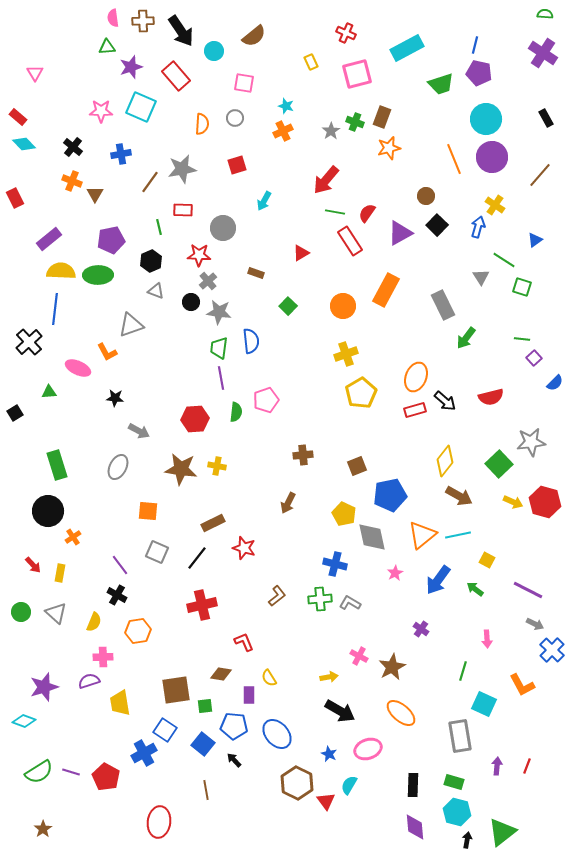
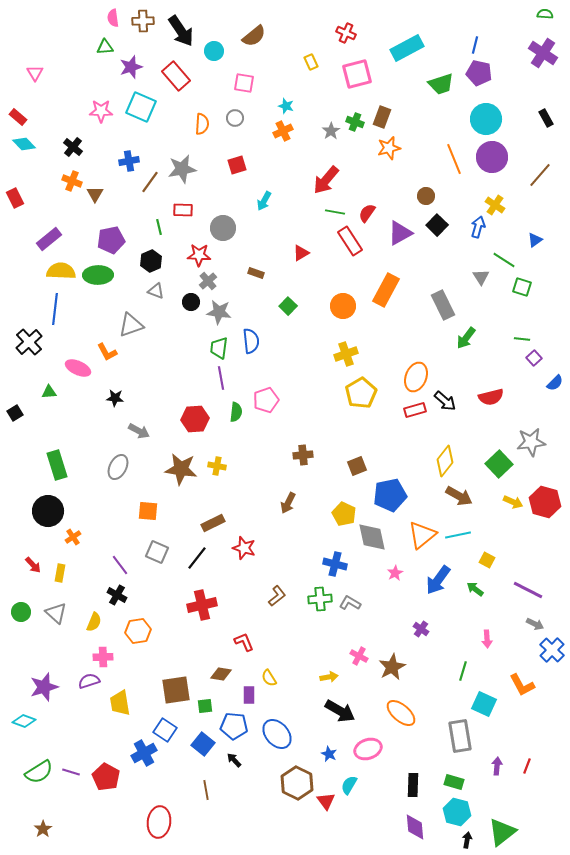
green triangle at (107, 47): moved 2 px left
blue cross at (121, 154): moved 8 px right, 7 px down
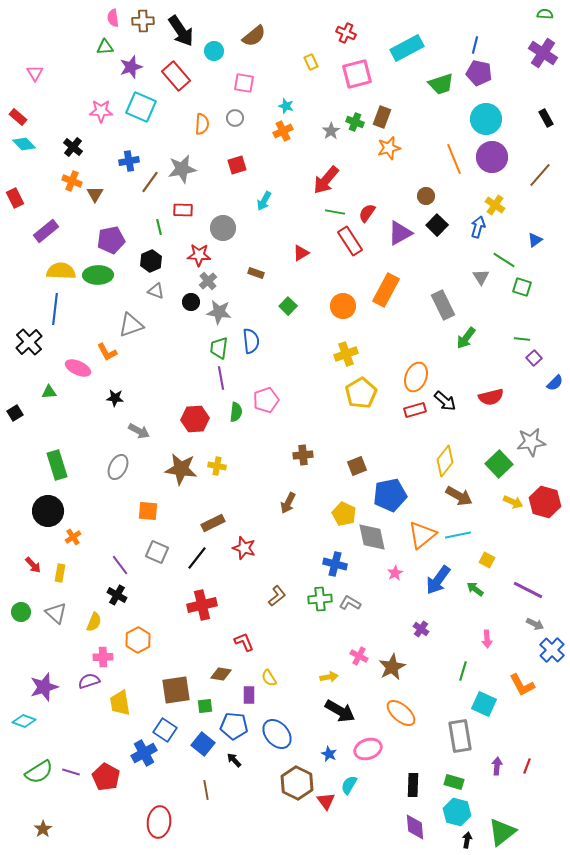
purple rectangle at (49, 239): moved 3 px left, 8 px up
orange hexagon at (138, 631): moved 9 px down; rotated 20 degrees counterclockwise
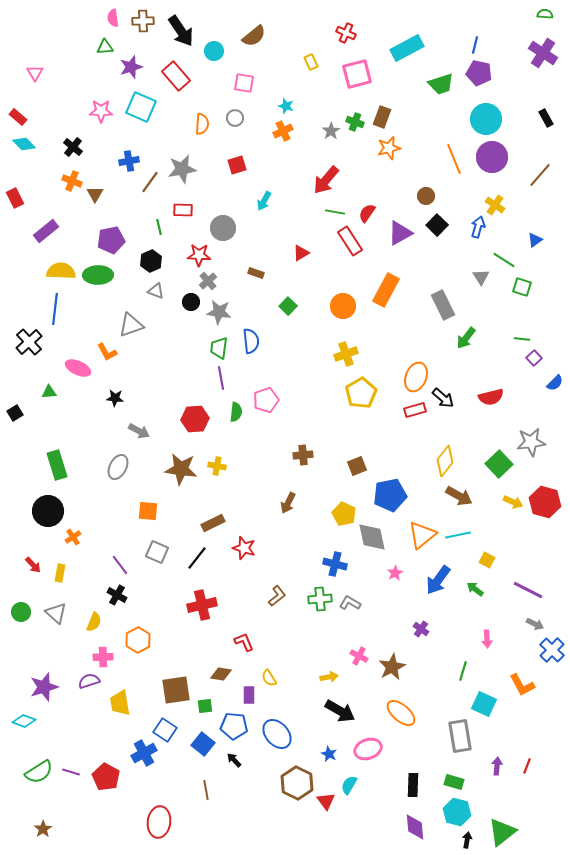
black arrow at (445, 401): moved 2 px left, 3 px up
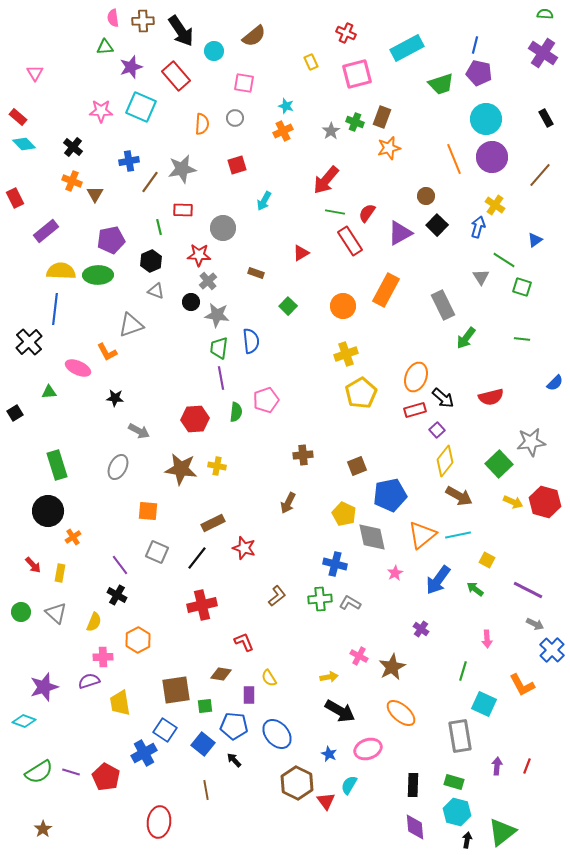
gray star at (219, 312): moved 2 px left, 3 px down
purple square at (534, 358): moved 97 px left, 72 px down
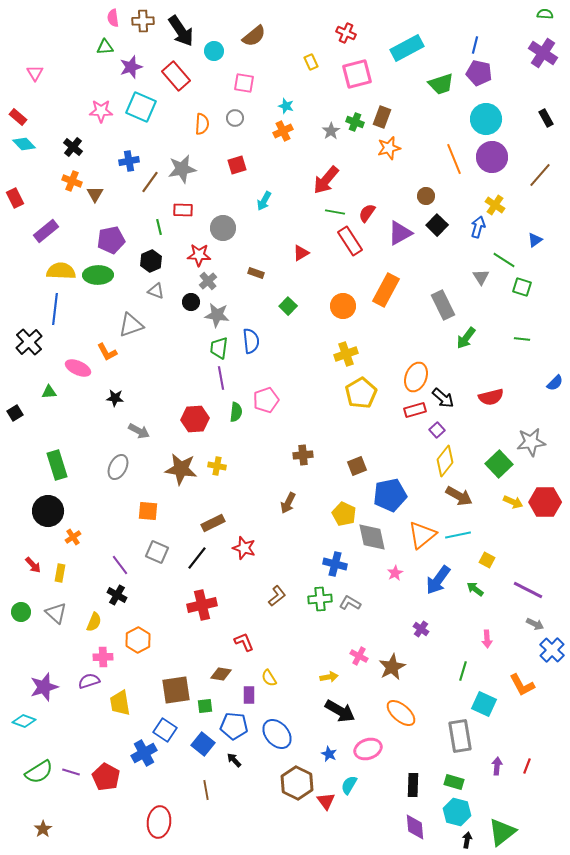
red hexagon at (545, 502): rotated 16 degrees counterclockwise
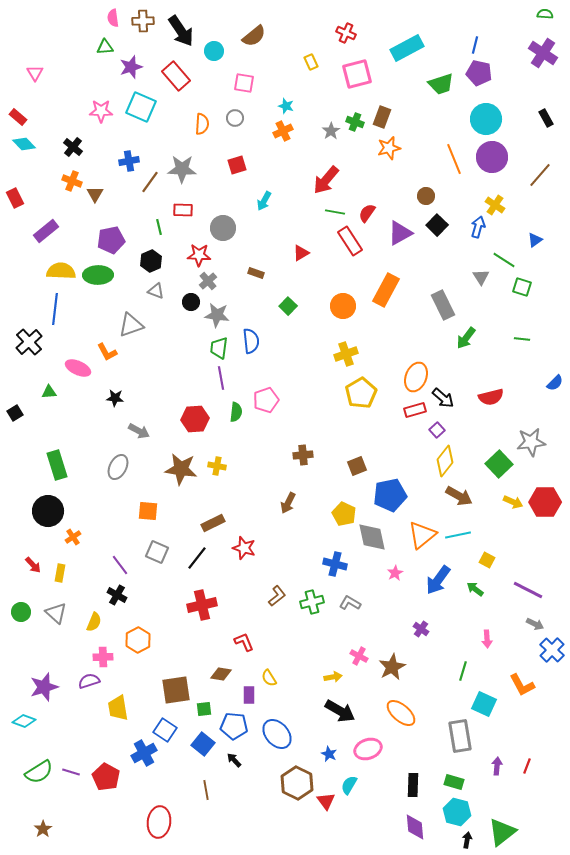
gray star at (182, 169): rotated 12 degrees clockwise
green cross at (320, 599): moved 8 px left, 3 px down; rotated 10 degrees counterclockwise
yellow arrow at (329, 677): moved 4 px right
yellow trapezoid at (120, 703): moved 2 px left, 5 px down
green square at (205, 706): moved 1 px left, 3 px down
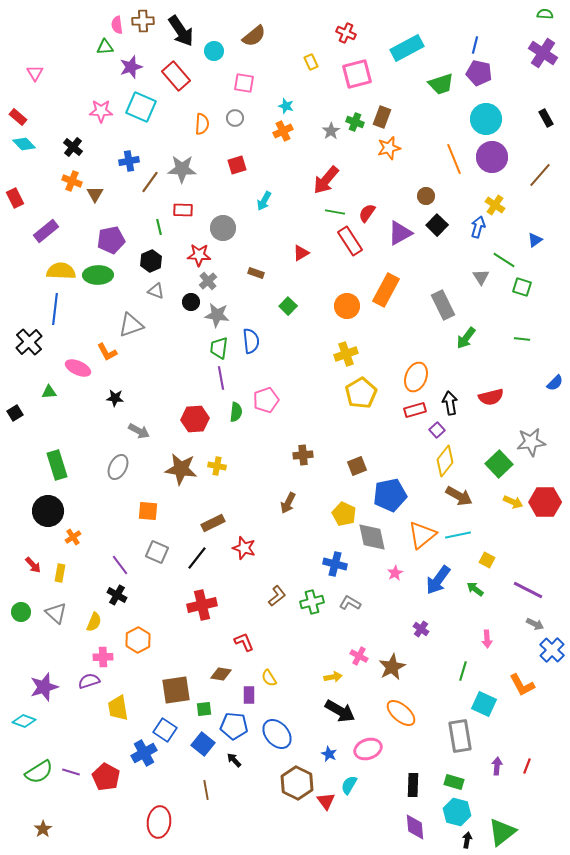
pink semicircle at (113, 18): moved 4 px right, 7 px down
orange circle at (343, 306): moved 4 px right
black arrow at (443, 398): moved 7 px right, 5 px down; rotated 140 degrees counterclockwise
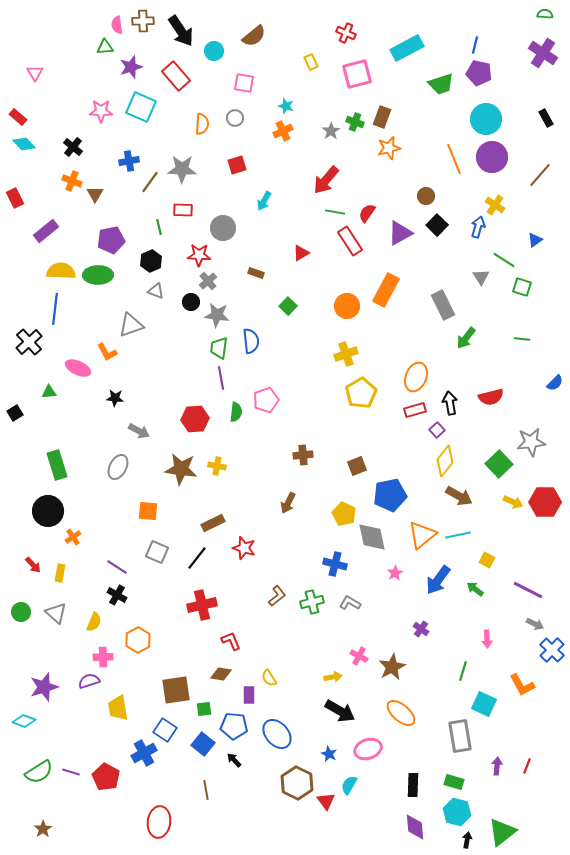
purple line at (120, 565): moved 3 px left, 2 px down; rotated 20 degrees counterclockwise
red L-shape at (244, 642): moved 13 px left, 1 px up
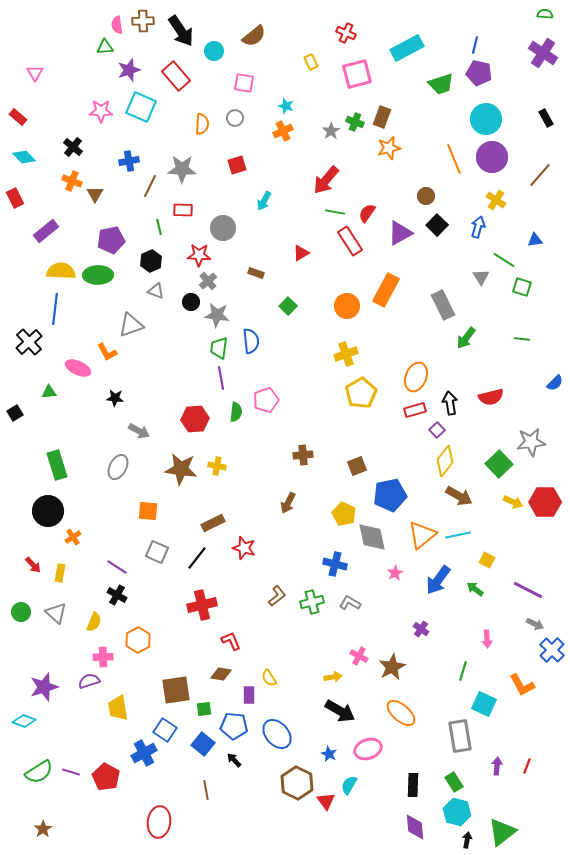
purple star at (131, 67): moved 2 px left, 3 px down
cyan diamond at (24, 144): moved 13 px down
brown line at (150, 182): moved 4 px down; rotated 10 degrees counterclockwise
yellow cross at (495, 205): moved 1 px right, 5 px up
blue triangle at (535, 240): rotated 28 degrees clockwise
green rectangle at (454, 782): rotated 42 degrees clockwise
